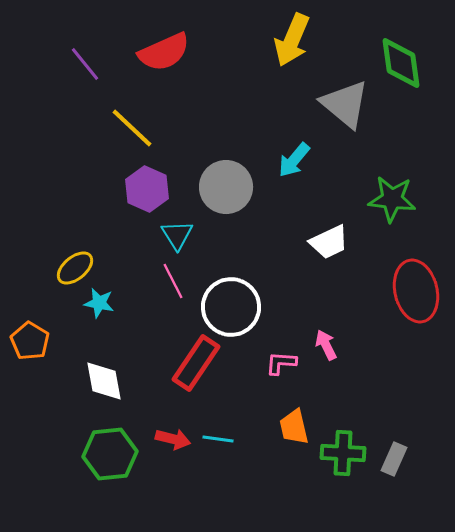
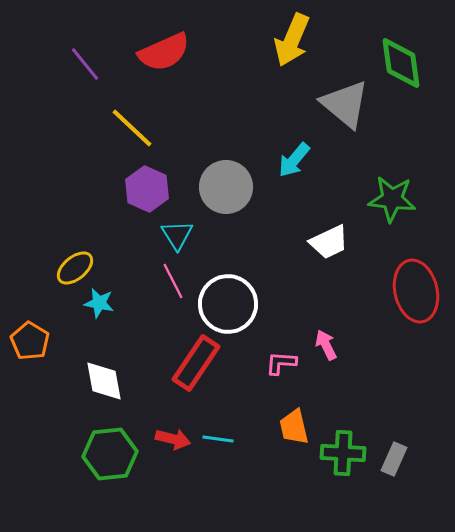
white circle: moved 3 px left, 3 px up
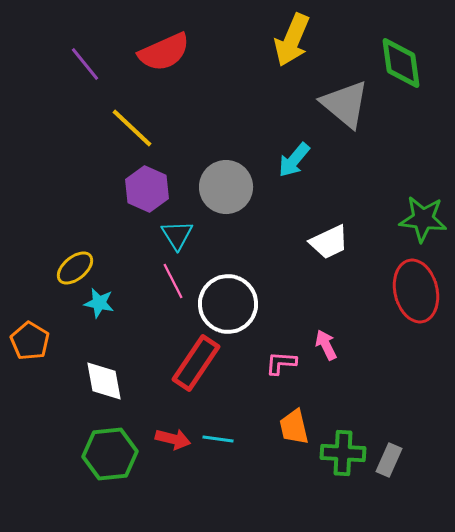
green star: moved 31 px right, 20 px down
gray rectangle: moved 5 px left, 1 px down
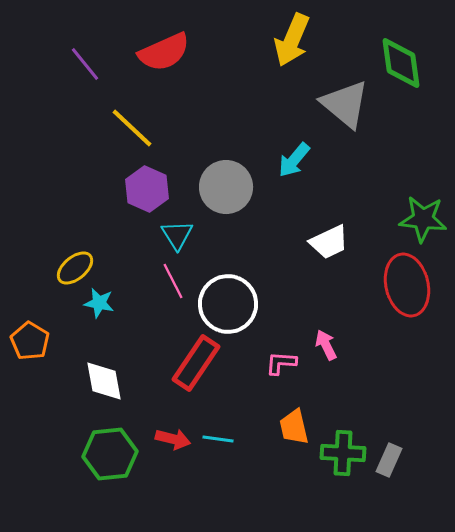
red ellipse: moved 9 px left, 6 px up
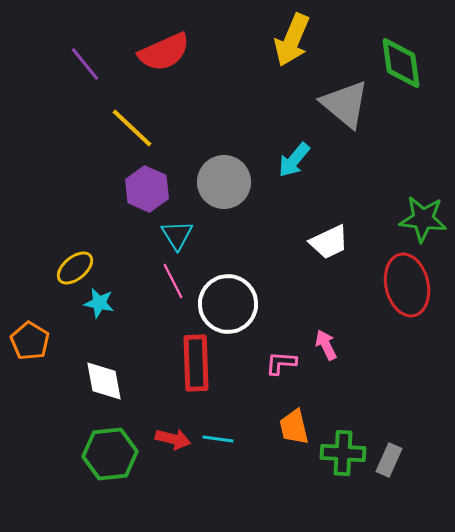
gray circle: moved 2 px left, 5 px up
red rectangle: rotated 36 degrees counterclockwise
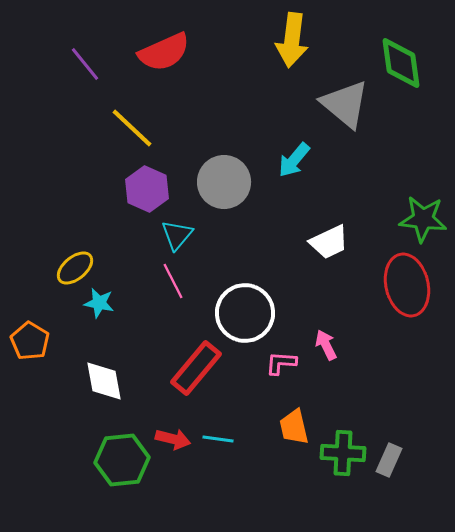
yellow arrow: rotated 16 degrees counterclockwise
cyan triangle: rotated 12 degrees clockwise
white circle: moved 17 px right, 9 px down
red rectangle: moved 5 px down; rotated 42 degrees clockwise
green hexagon: moved 12 px right, 6 px down
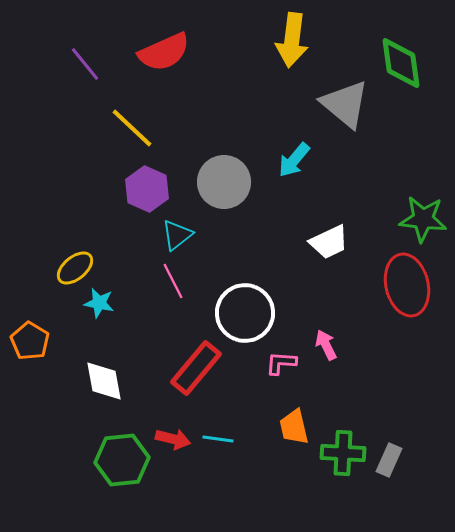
cyan triangle: rotated 12 degrees clockwise
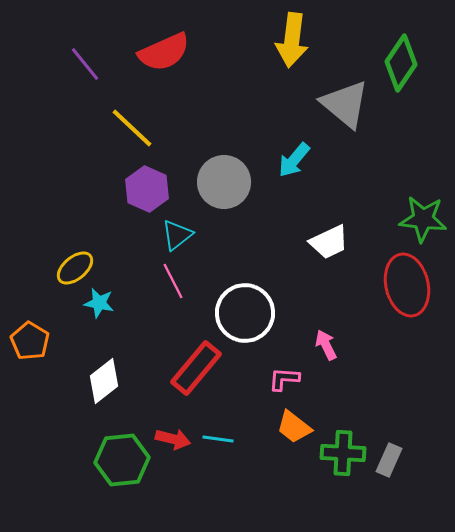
green diamond: rotated 42 degrees clockwise
pink L-shape: moved 3 px right, 16 px down
white diamond: rotated 63 degrees clockwise
orange trapezoid: rotated 39 degrees counterclockwise
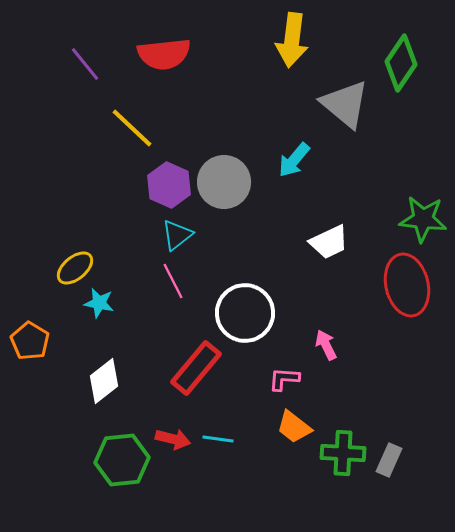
red semicircle: moved 2 px down; rotated 18 degrees clockwise
purple hexagon: moved 22 px right, 4 px up
